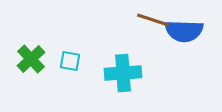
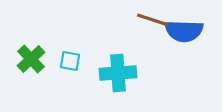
cyan cross: moved 5 px left
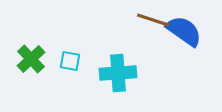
blue semicircle: rotated 147 degrees counterclockwise
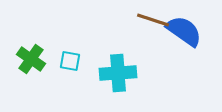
green cross: rotated 12 degrees counterclockwise
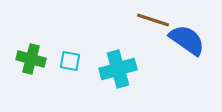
blue semicircle: moved 3 px right, 9 px down
green cross: rotated 20 degrees counterclockwise
cyan cross: moved 4 px up; rotated 12 degrees counterclockwise
